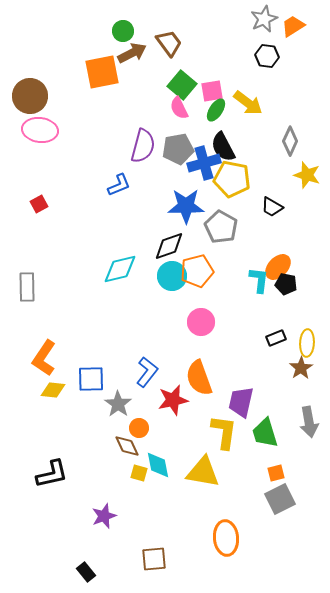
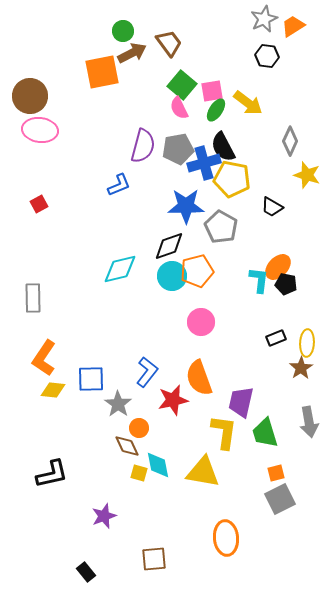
gray rectangle at (27, 287): moved 6 px right, 11 px down
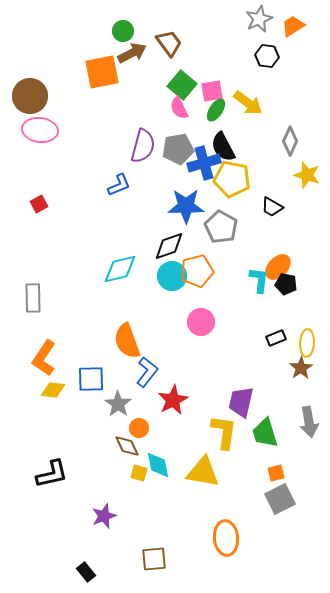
gray star at (264, 19): moved 5 px left
orange semicircle at (199, 378): moved 72 px left, 37 px up
red star at (173, 400): rotated 16 degrees counterclockwise
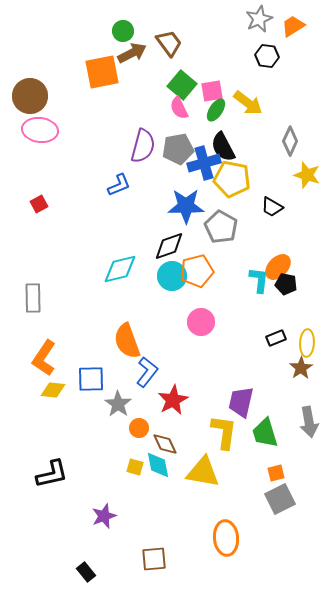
brown diamond at (127, 446): moved 38 px right, 2 px up
yellow square at (139, 473): moved 4 px left, 6 px up
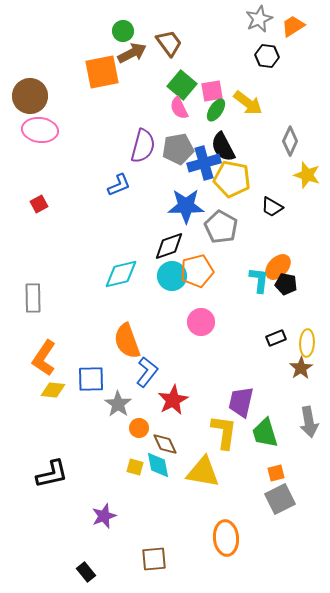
cyan diamond at (120, 269): moved 1 px right, 5 px down
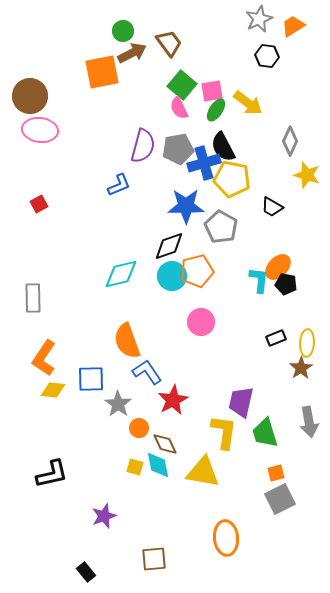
blue L-shape at (147, 372): rotated 72 degrees counterclockwise
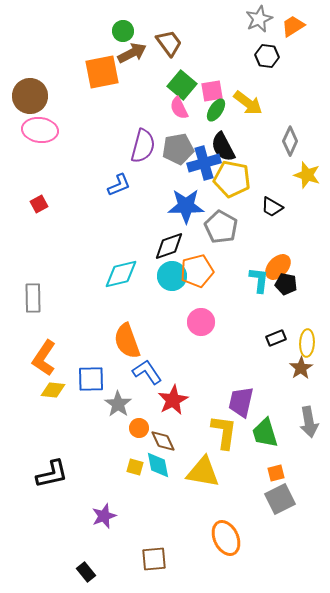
brown diamond at (165, 444): moved 2 px left, 3 px up
orange ellipse at (226, 538): rotated 20 degrees counterclockwise
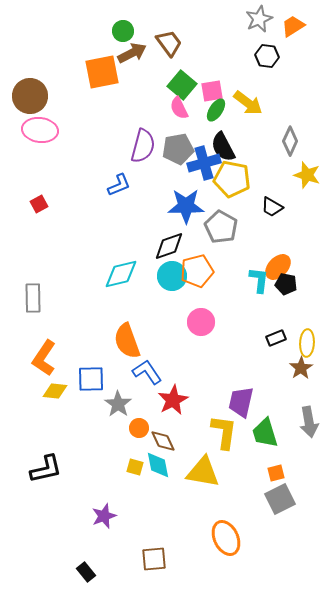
yellow diamond at (53, 390): moved 2 px right, 1 px down
black L-shape at (52, 474): moved 6 px left, 5 px up
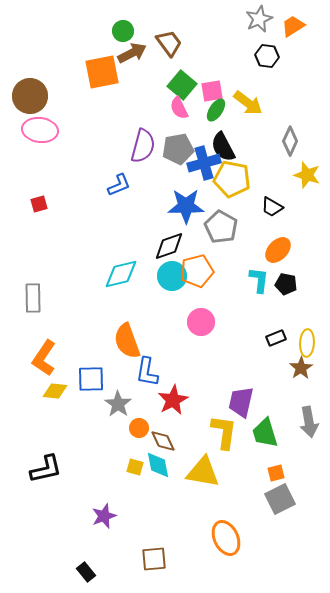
red square at (39, 204): rotated 12 degrees clockwise
orange ellipse at (278, 267): moved 17 px up
blue L-shape at (147, 372): rotated 136 degrees counterclockwise
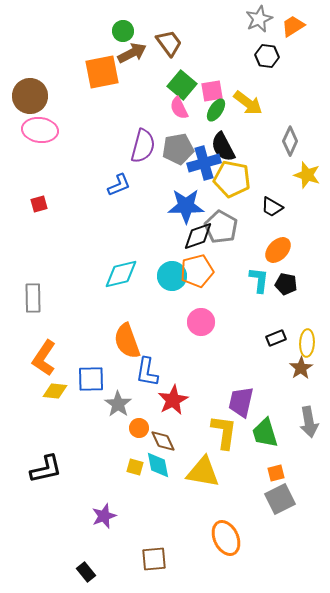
black diamond at (169, 246): moved 29 px right, 10 px up
